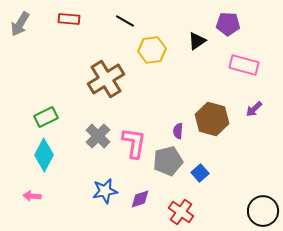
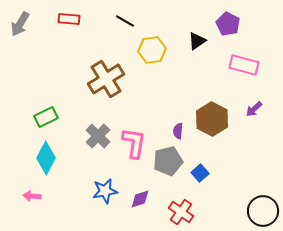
purple pentagon: rotated 25 degrees clockwise
brown hexagon: rotated 12 degrees clockwise
cyan diamond: moved 2 px right, 3 px down
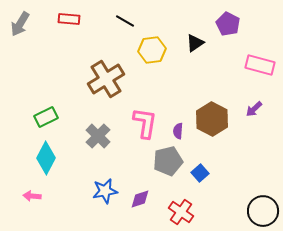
black triangle: moved 2 px left, 2 px down
pink rectangle: moved 16 px right
pink L-shape: moved 11 px right, 20 px up
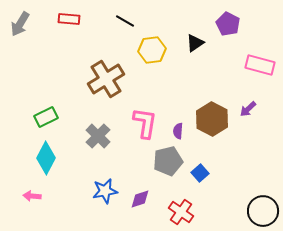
purple arrow: moved 6 px left
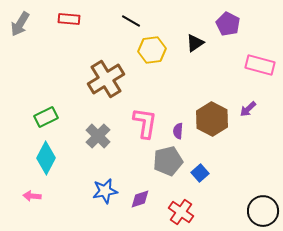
black line: moved 6 px right
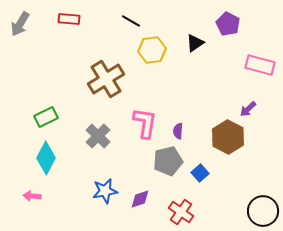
brown hexagon: moved 16 px right, 18 px down
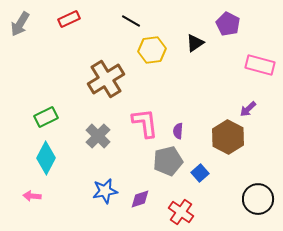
red rectangle: rotated 30 degrees counterclockwise
pink L-shape: rotated 16 degrees counterclockwise
black circle: moved 5 px left, 12 px up
